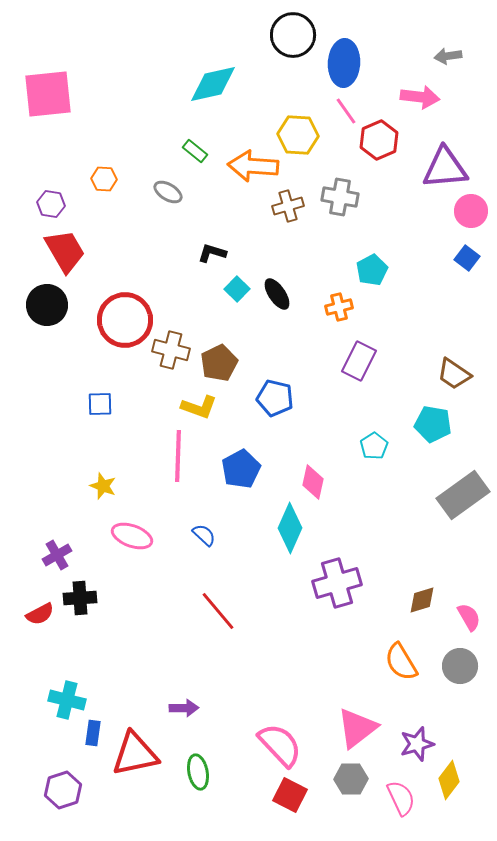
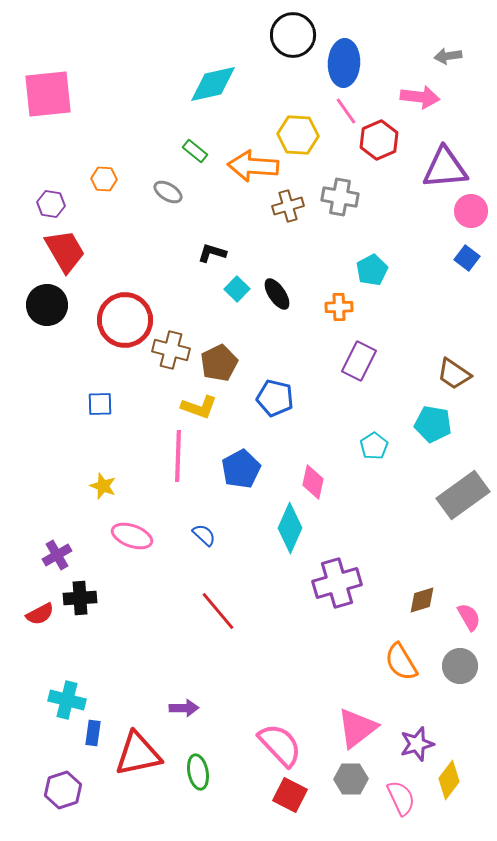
orange cross at (339, 307): rotated 12 degrees clockwise
red triangle at (135, 754): moved 3 px right
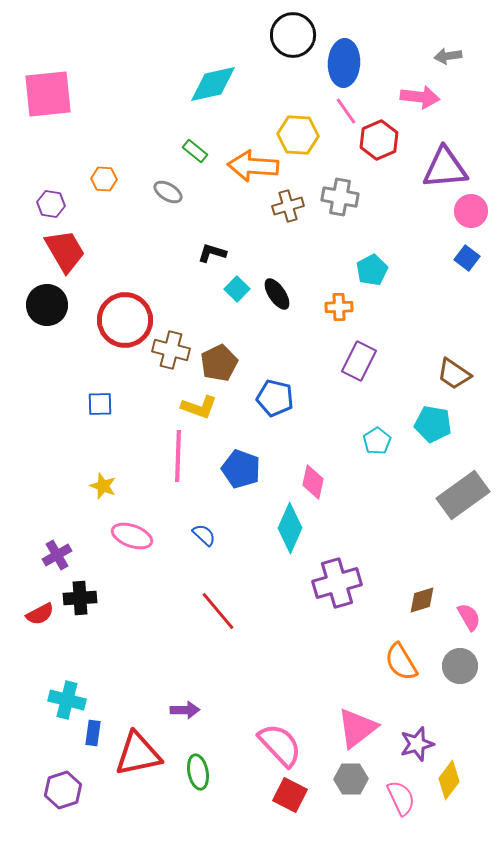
cyan pentagon at (374, 446): moved 3 px right, 5 px up
blue pentagon at (241, 469): rotated 24 degrees counterclockwise
purple arrow at (184, 708): moved 1 px right, 2 px down
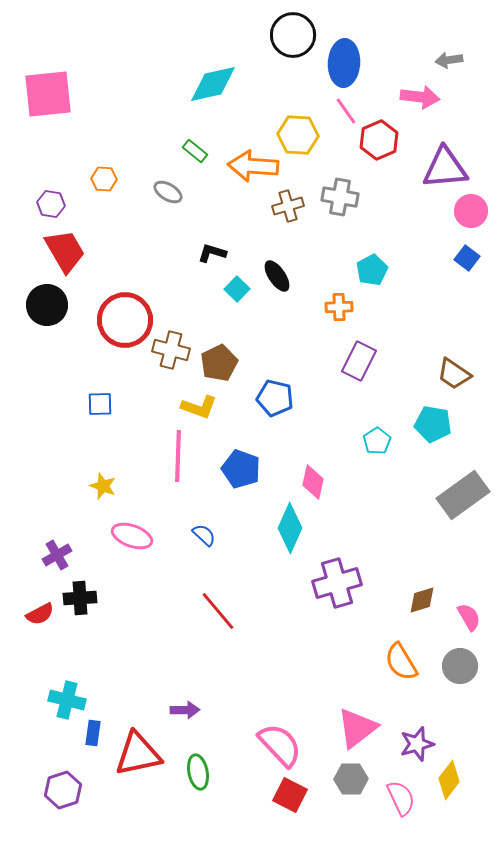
gray arrow at (448, 56): moved 1 px right, 4 px down
black ellipse at (277, 294): moved 18 px up
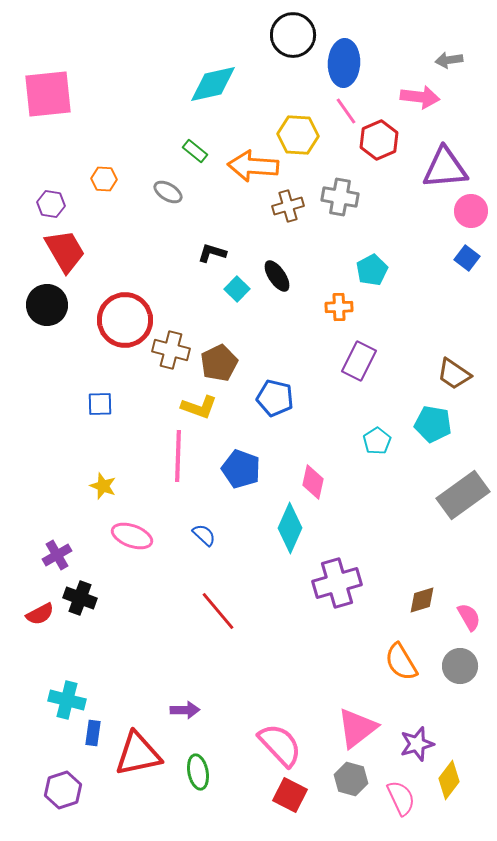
black cross at (80, 598): rotated 24 degrees clockwise
gray hexagon at (351, 779): rotated 16 degrees clockwise
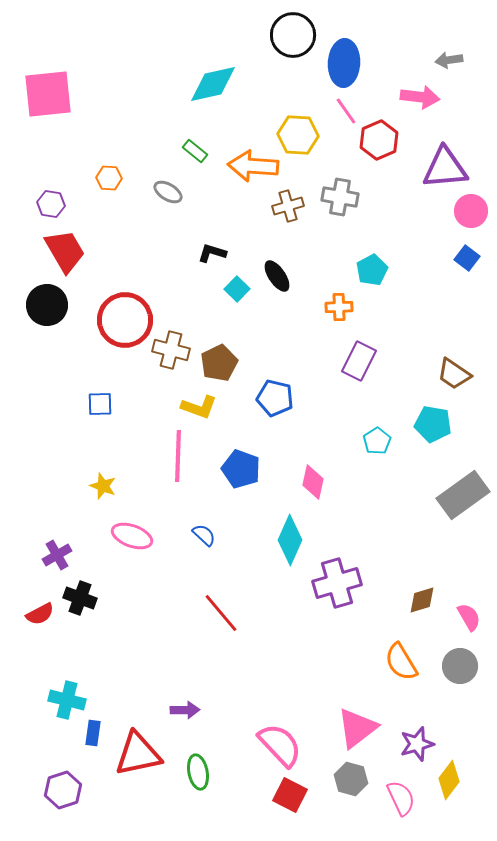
orange hexagon at (104, 179): moved 5 px right, 1 px up
cyan diamond at (290, 528): moved 12 px down
red line at (218, 611): moved 3 px right, 2 px down
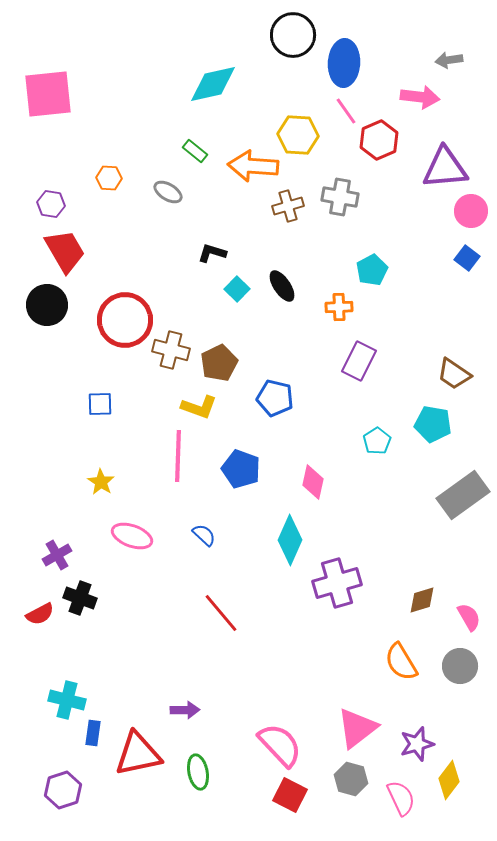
black ellipse at (277, 276): moved 5 px right, 10 px down
yellow star at (103, 486): moved 2 px left, 4 px up; rotated 12 degrees clockwise
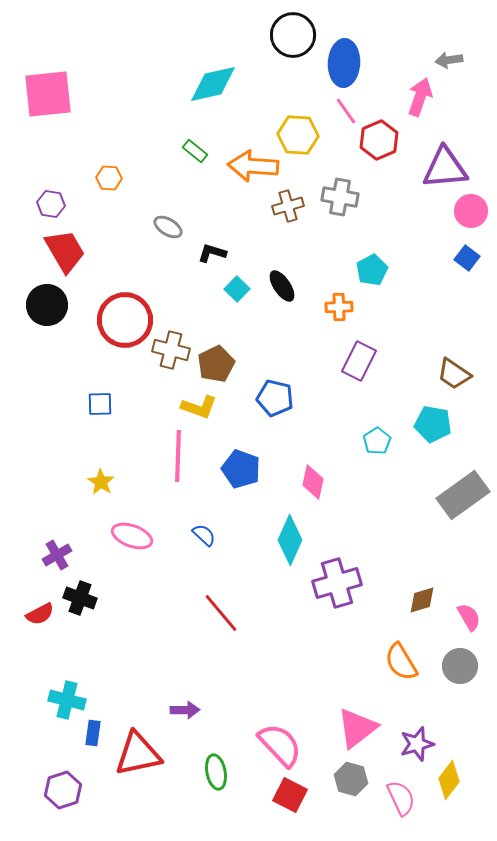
pink arrow at (420, 97): rotated 78 degrees counterclockwise
gray ellipse at (168, 192): moved 35 px down
brown pentagon at (219, 363): moved 3 px left, 1 px down
green ellipse at (198, 772): moved 18 px right
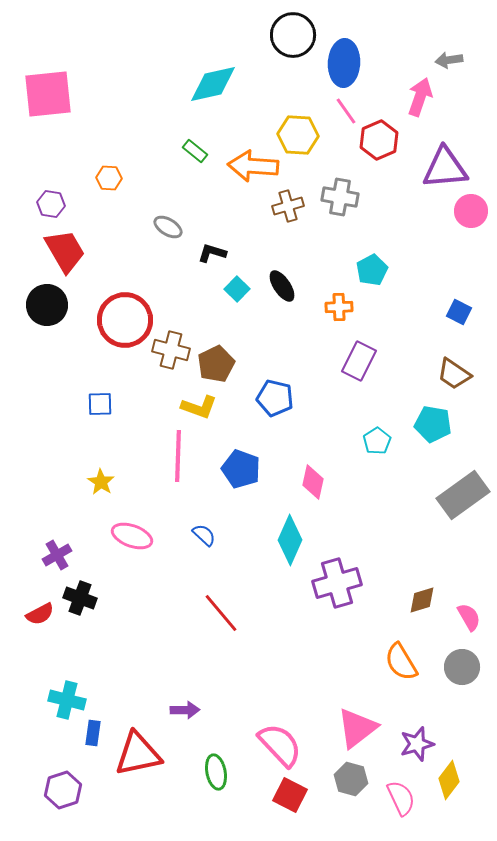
blue square at (467, 258): moved 8 px left, 54 px down; rotated 10 degrees counterclockwise
gray circle at (460, 666): moved 2 px right, 1 px down
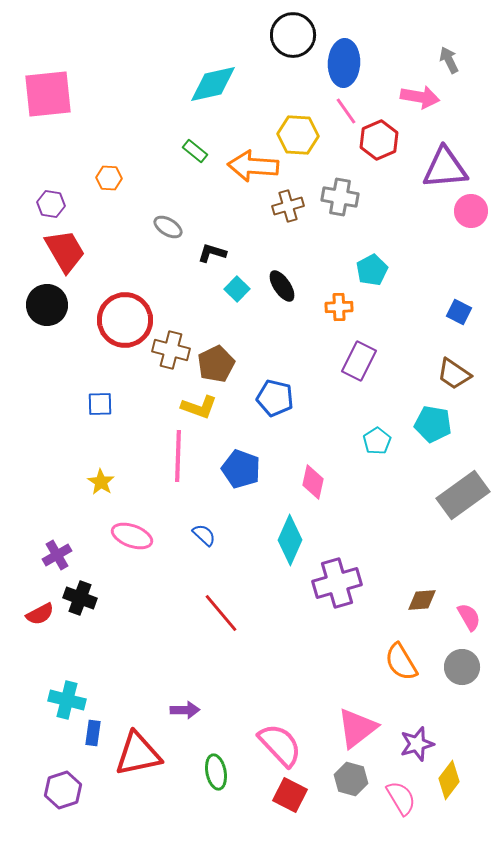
gray arrow at (449, 60): rotated 72 degrees clockwise
pink arrow at (420, 97): rotated 81 degrees clockwise
brown diamond at (422, 600): rotated 12 degrees clockwise
pink semicircle at (401, 798): rotated 6 degrees counterclockwise
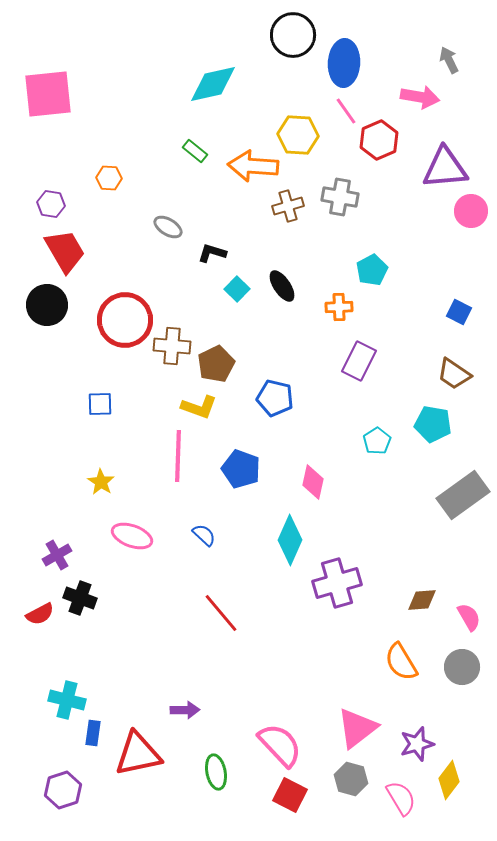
brown cross at (171, 350): moved 1 px right, 4 px up; rotated 9 degrees counterclockwise
